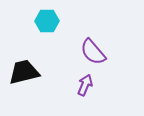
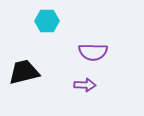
purple semicircle: rotated 48 degrees counterclockwise
purple arrow: rotated 70 degrees clockwise
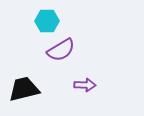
purple semicircle: moved 32 px left, 2 px up; rotated 32 degrees counterclockwise
black trapezoid: moved 17 px down
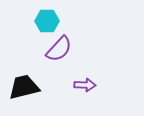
purple semicircle: moved 2 px left, 1 px up; rotated 16 degrees counterclockwise
black trapezoid: moved 2 px up
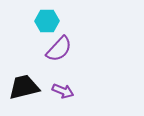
purple arrow: moved 22 px left, 6 px down; rotated 20 degrees clockwise
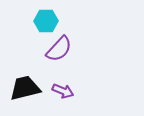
cyan hexagon: moved 1 px left
black trapezoid: moved 1 px right, 1 px down
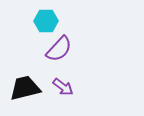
purple arrow: moved 4 px up; rotated 15 degrees clockwise
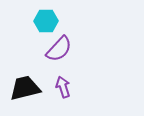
purple arrow: rotated 145 degrees counterclockwise
